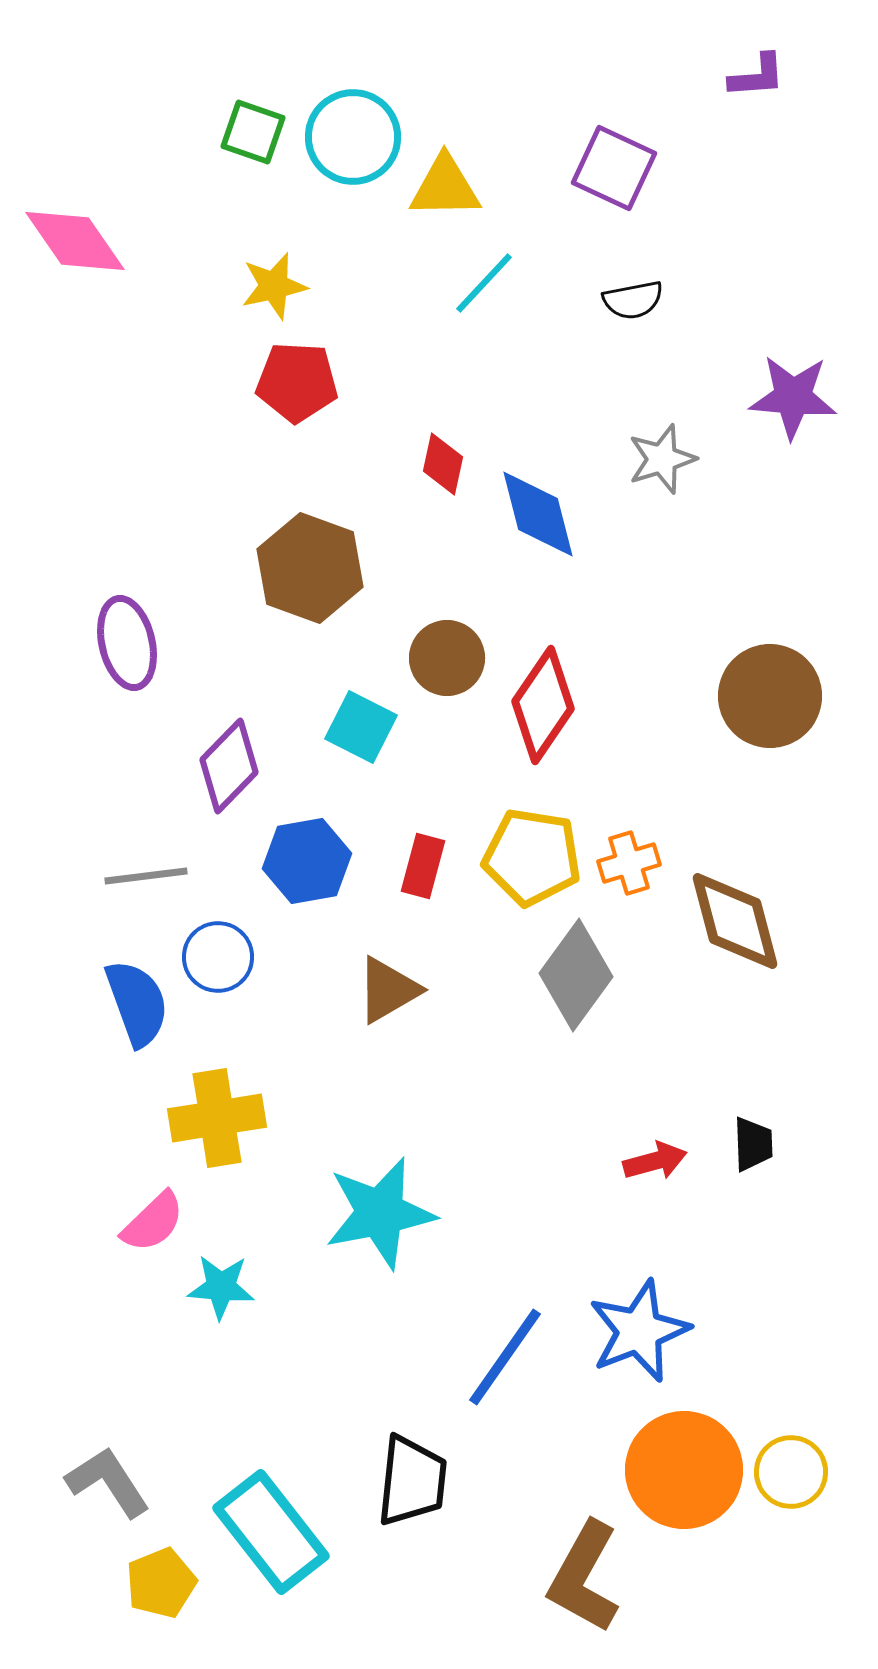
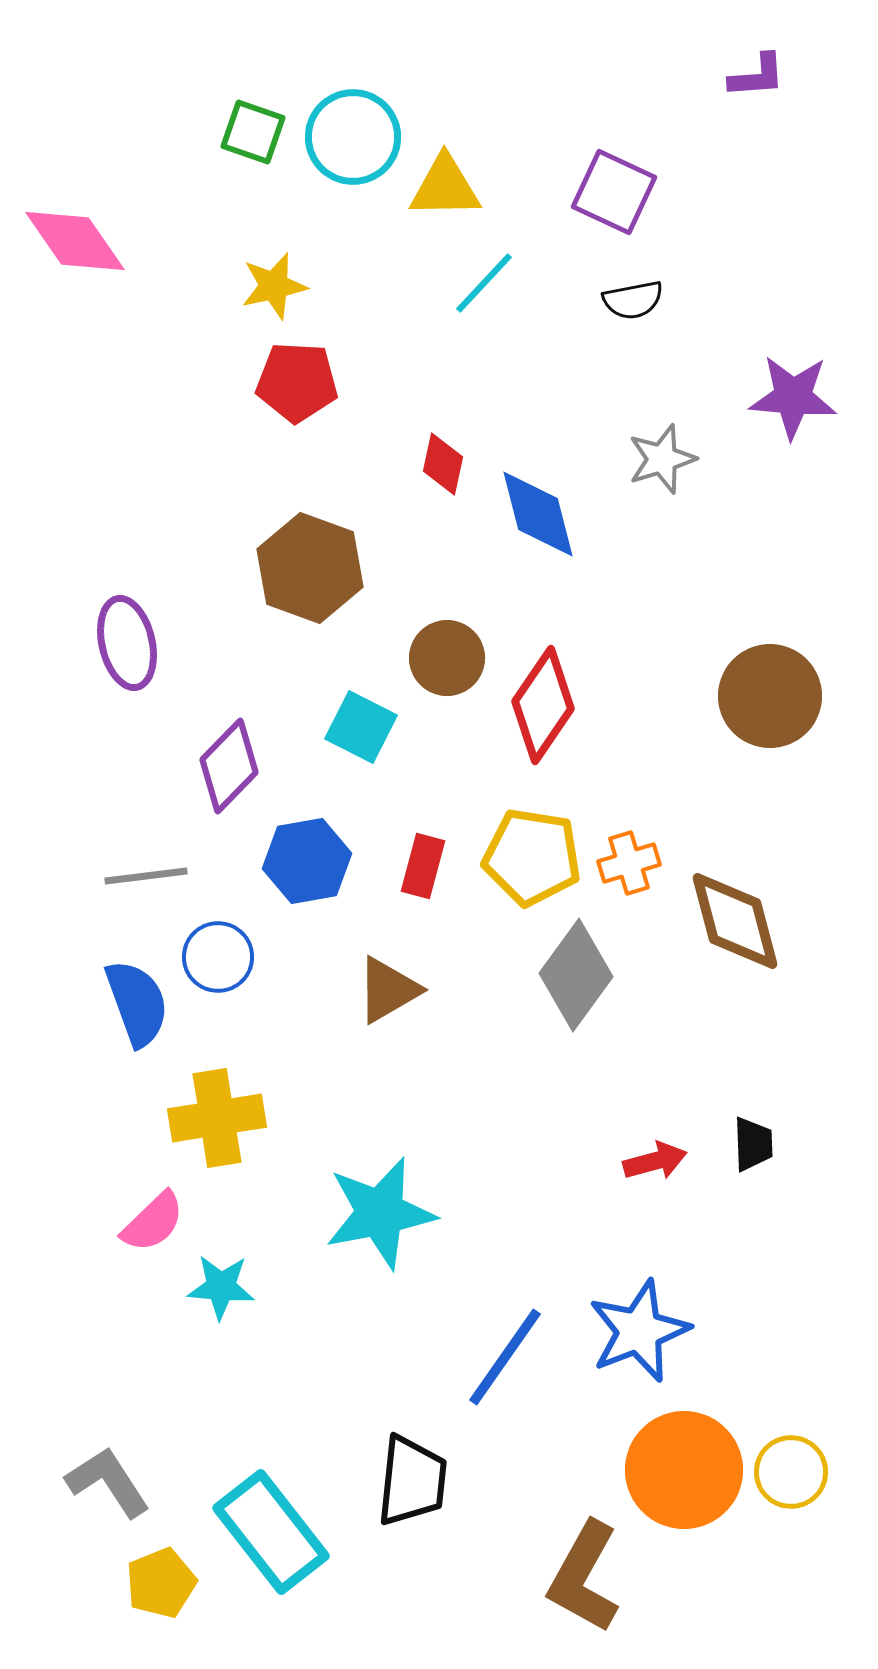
purple square at (614, 168): moved 24 px down
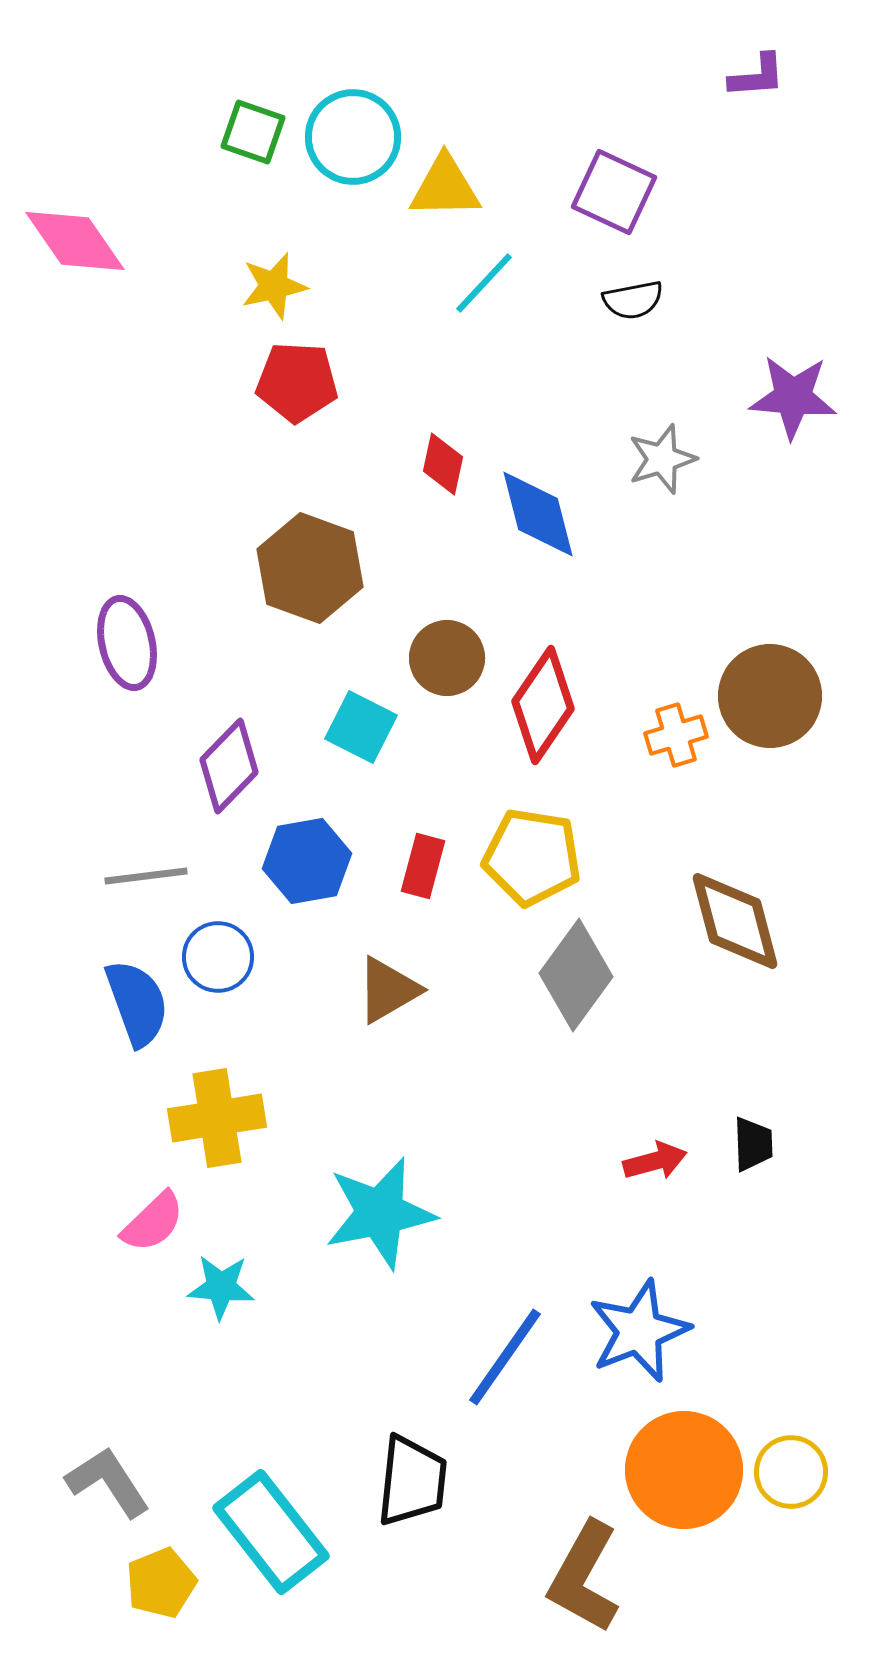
orange cross at (629, 863): moved 47 px right, 128 px up
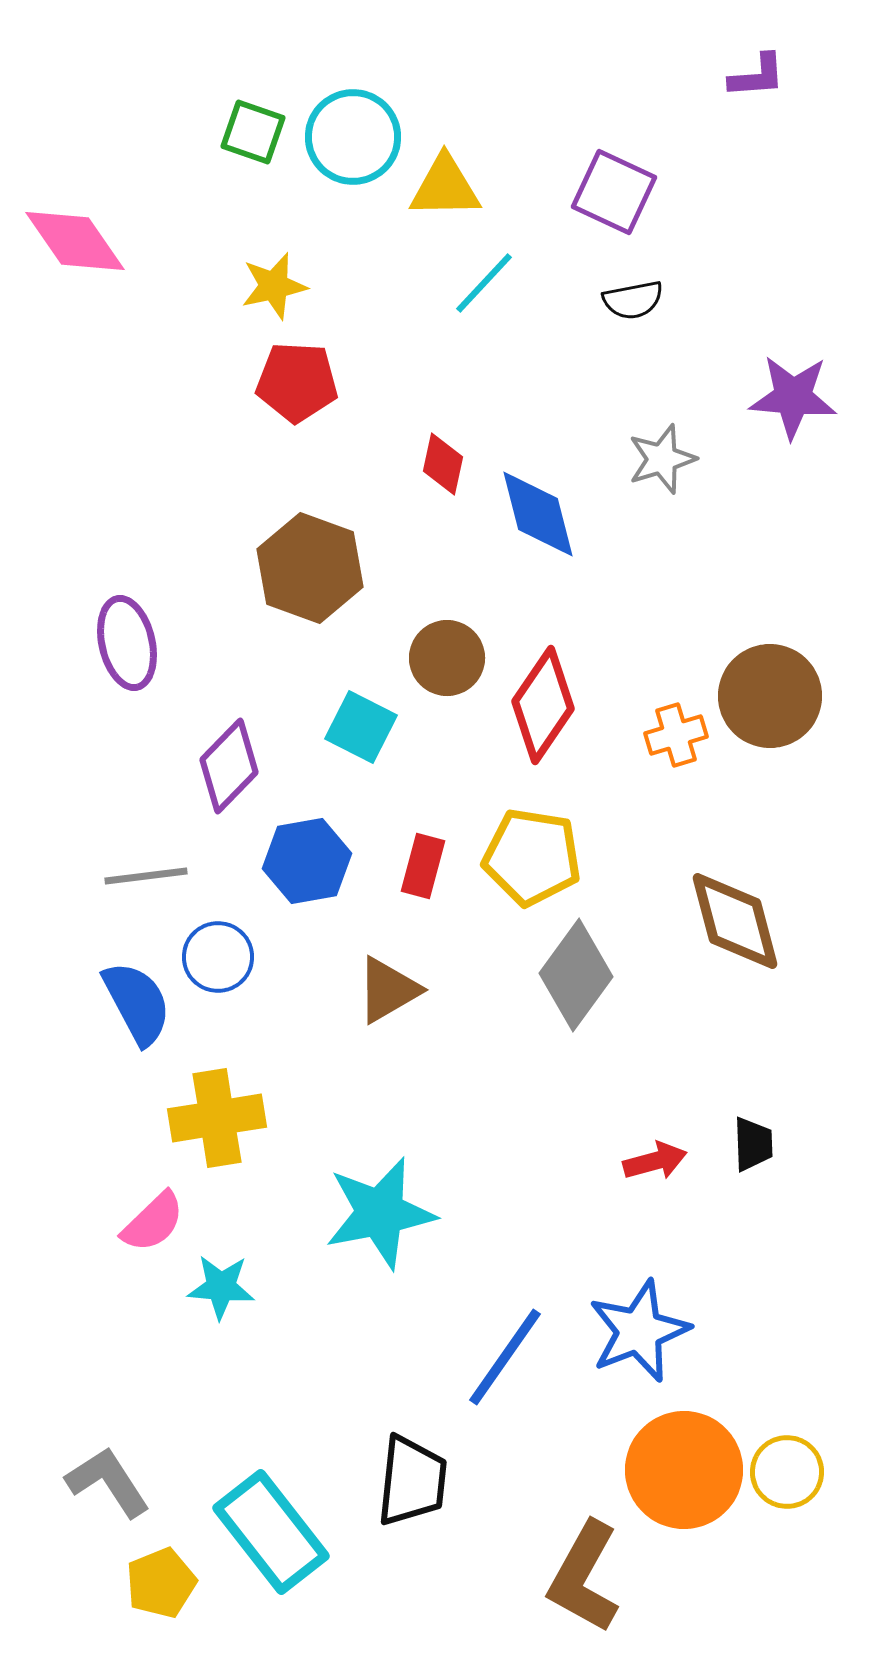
blue semicircle at (137, 1003): rotated 8 degrees counterclockwise
yellow circle at (791, 1472): moved 4 px left
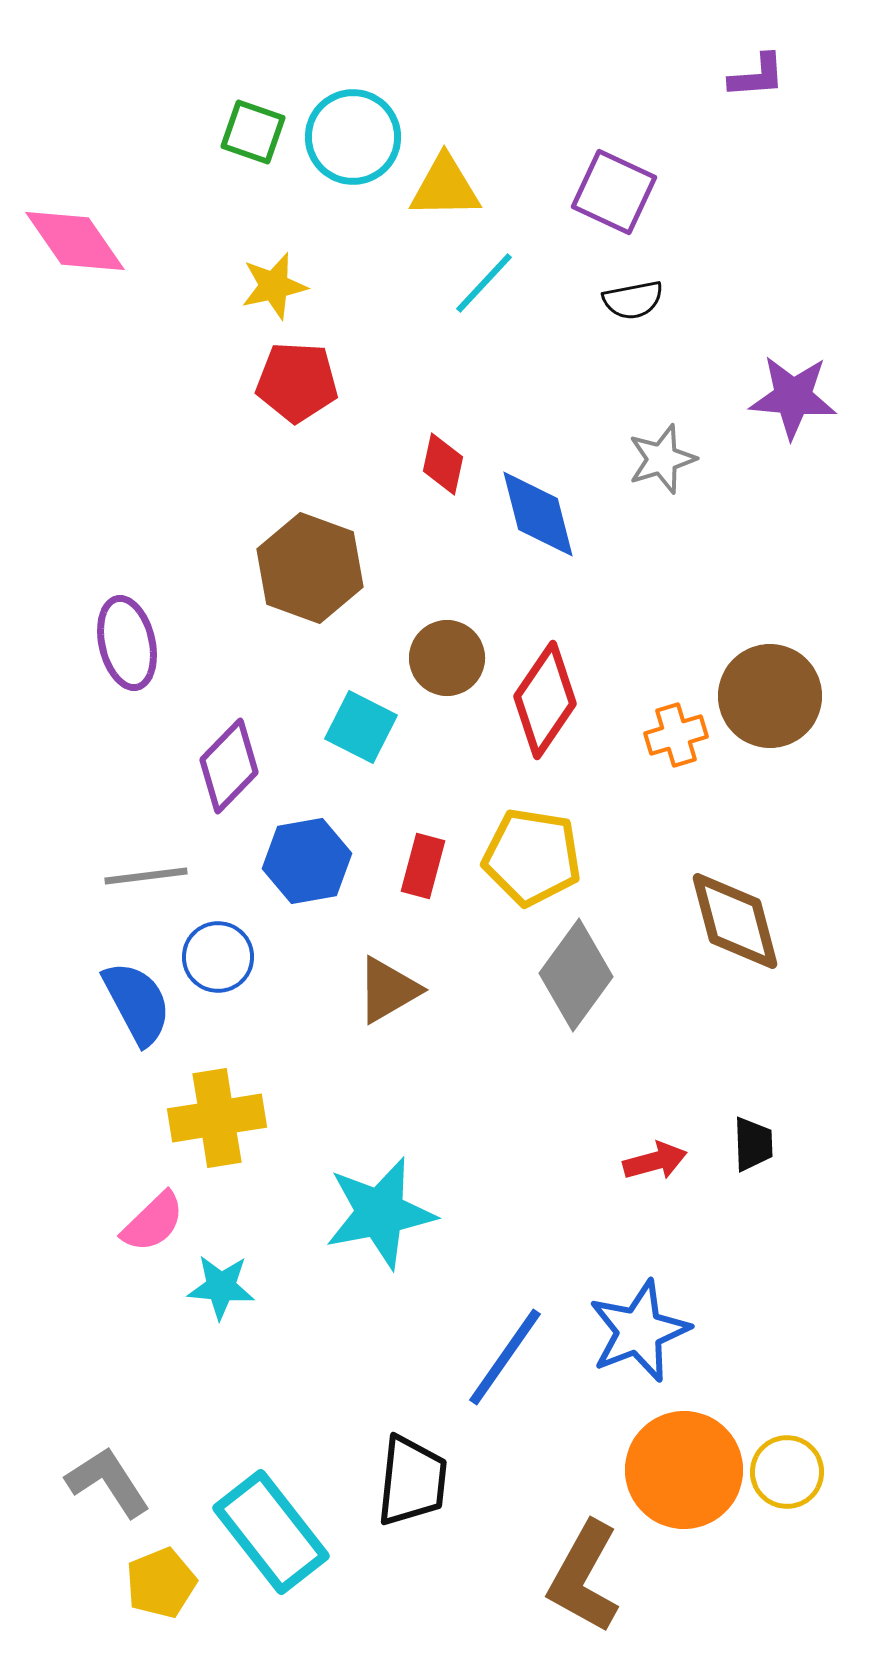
red diamond at (543, 705): moved 2 px right, 5 px up
